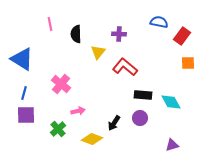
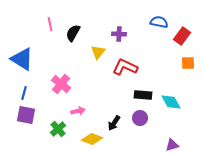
black semicircle: moved 3 px left, 1 px up; rotated 30 degrees clockwise
red L-shape: rotated 15 degrees counterclockwise
purple square: rotated 12 degrees clockwise
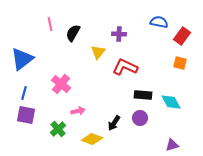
blue triangle: rotated 50 degrees clockwise
orange square: moved 8 px left; rotated 16 degrees clockwise
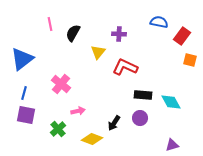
orange square: moved 10 px right, 3 px up
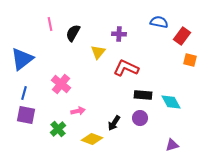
red L-shape: moved 1 px right, 1 px down
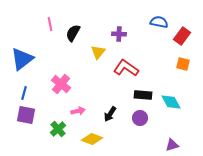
orange square: moved 7 px left, 4 px down
red L-shape: rotated 10 degrees clockwise
black arrow: moved 4 px left, 9 px up
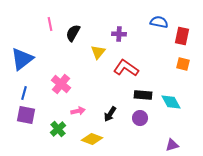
red rectangle: rotated 24 degrees counterclockwise
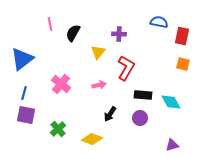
red L-shape: rotated 85 degrees clockwise
pink arrow: moved 21 px right, 26 px up
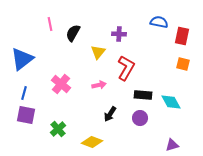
yellow diamond: moved 3 px down
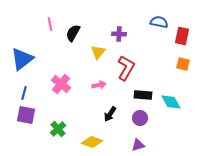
purple triangle: moved 34 px left
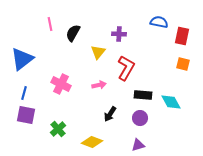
pink cross: rotated 12 degrees counterclockwise
